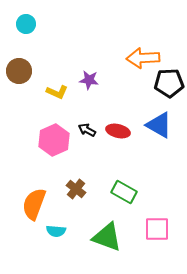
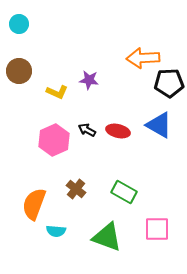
cyan circle: moved 7 px left
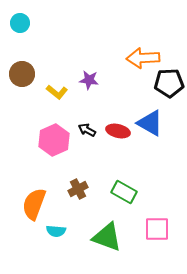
cyan circle: moved 1 px right, 1 px up
brown circle: moved 3 px right, 3 px down
yellow L-shape: rotated 15 degrees clockwise
blue triangle: moved 9 px left, 2 px up
brown cross: moved 2 px right; rotated 24 degrees clockwise
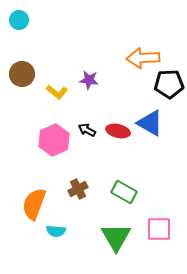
cyan circle: moved 1 px left, 3 px up
black pentagon: moved 1 px down
pink square: moved 2 px right
green triangle: moved 9 px right; rotated 40 degrees clockwise
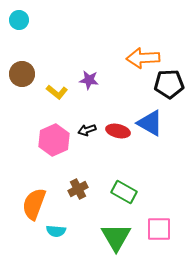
black arrow: rotated 48 degrees counterclockwise
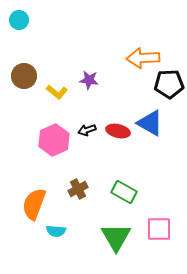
brown circle: moved 2 px right, 2 px down
